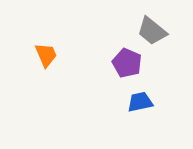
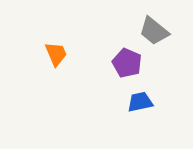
gray trapezoid: moved 2 px right
orange trapezoid: moved 10 px right, 1 px up
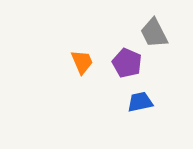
gray trapezoid: moved 2 px down; rotated 24 degrees clockwise
orange trapezoid: moved 26 px right, 8 px down
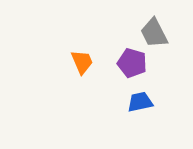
purple pentagon: moved 5 px right; rotated 8 degrees counterclockwise
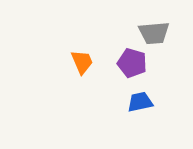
gray trapezoid: rotated 68 degrees counterclockwise
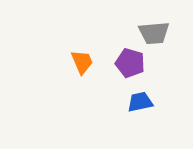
purple pentagon: moved 2 px left
